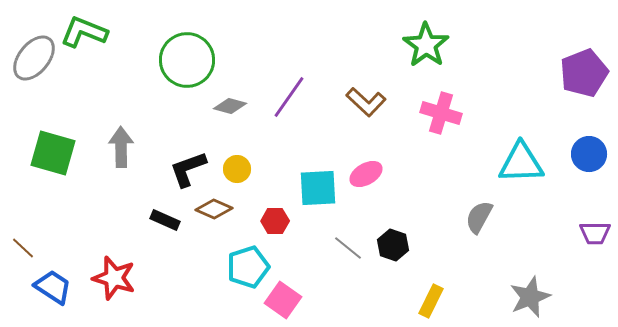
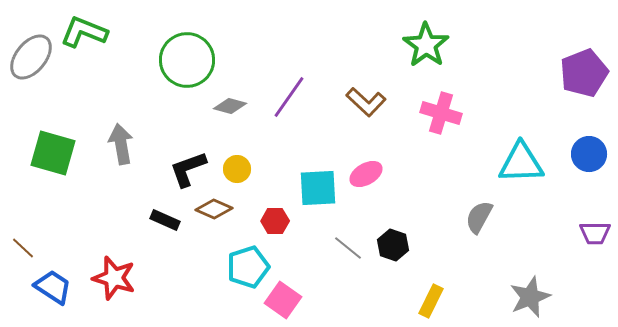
gray ellipse: moved 3 px left, 1 px up
gray arrow: moved 3 px up; rotated 9 degrees counterclockwise
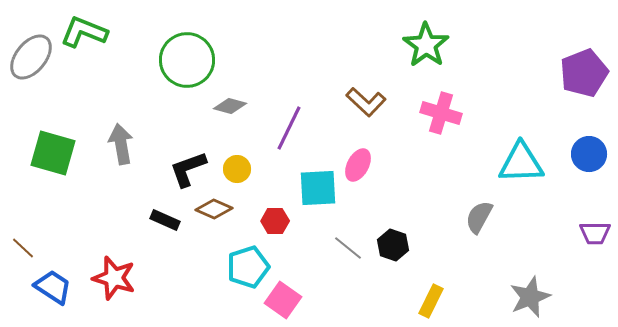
purple line: moved 31 px down; rotated 9 degrees counterclockwise
pink ellipse: moved 8 px left, 9 px up; rotated 32 degrees counterclockwise
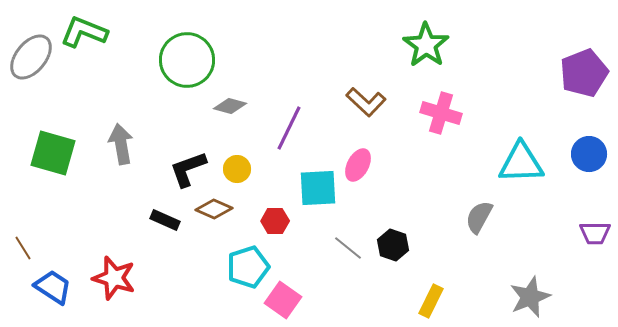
brown line: rotated 15 degrees clockwise
